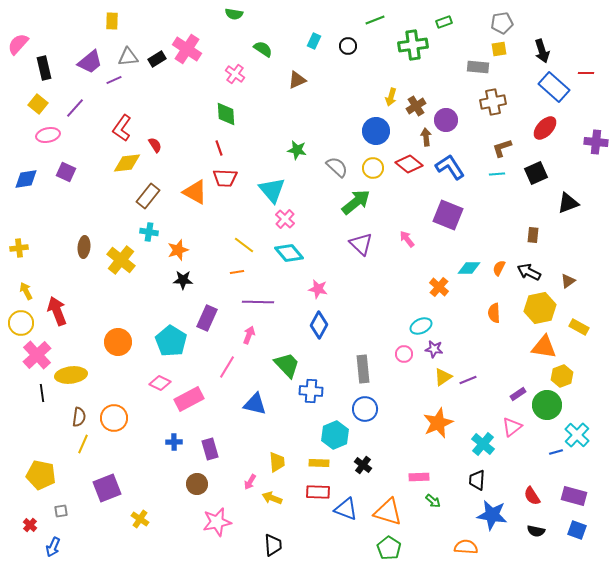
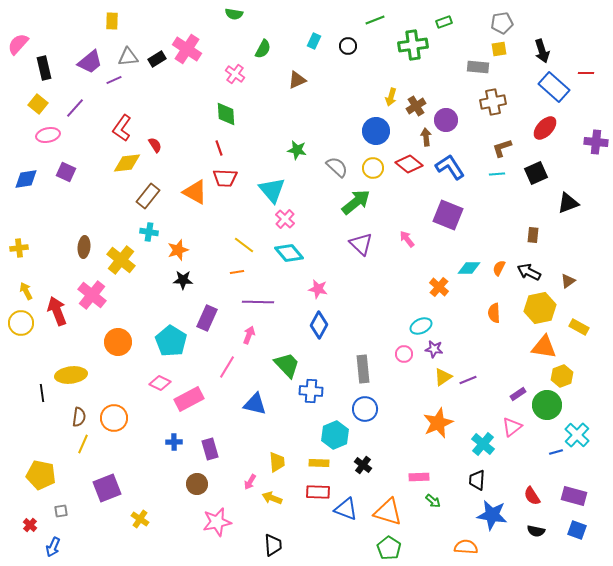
green semicircle at (263, 49): rotated 84 degrees clockwise
pink cross at (37, 355): moved 55 px right, 60 px up; rotated 8 degrees counterclockwise
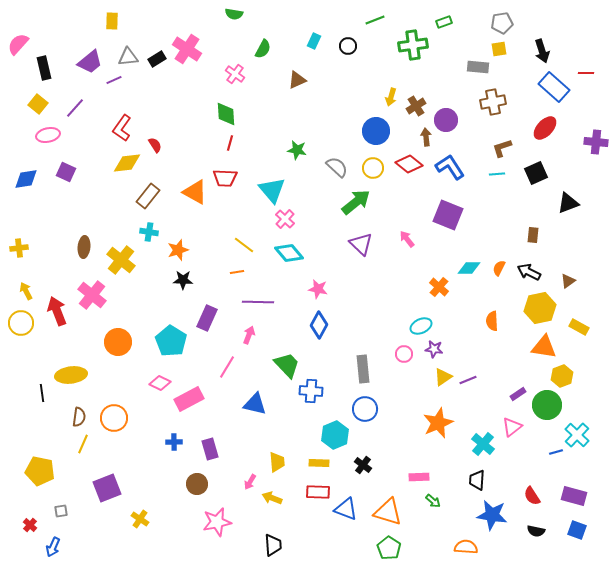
red line at (219, 148): moved 11 px right, 5 px up; rotated 35 degrees clockwise
orange semicircle at (494, 313): moved 2 px left, 8 px down
yellow pentagon at (41, 475): moved 1 px left, 4 px up
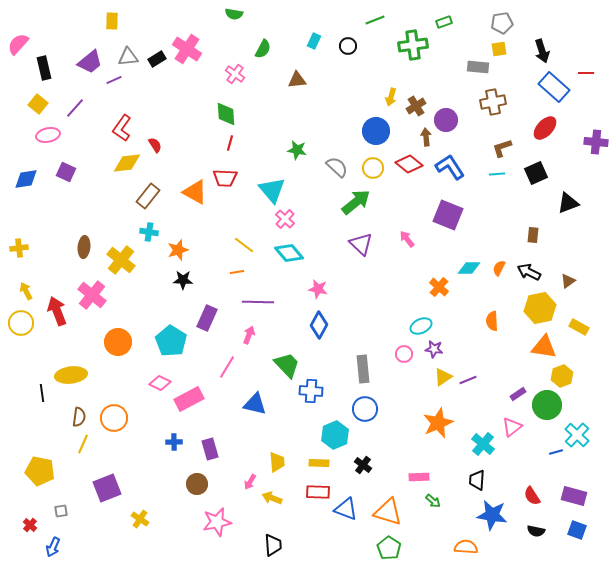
brown triangle at (297, 80): rotated 18 degrees clockwise
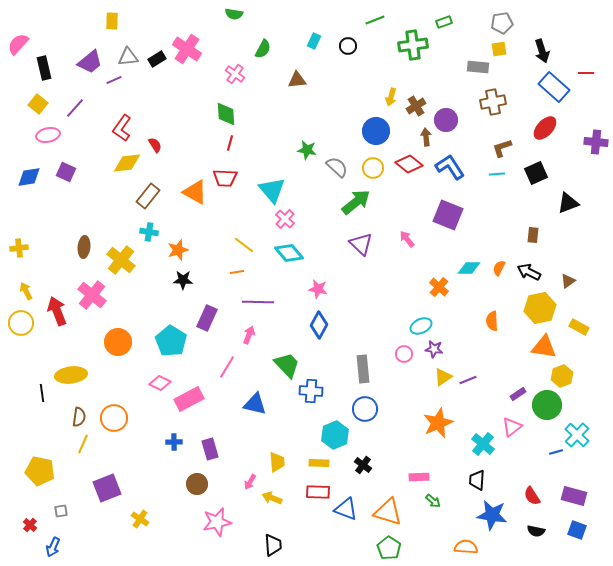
green star at (297, 150): moved 10 px right
blue diamond at (26, 179): moved 3 px right, 2 px up
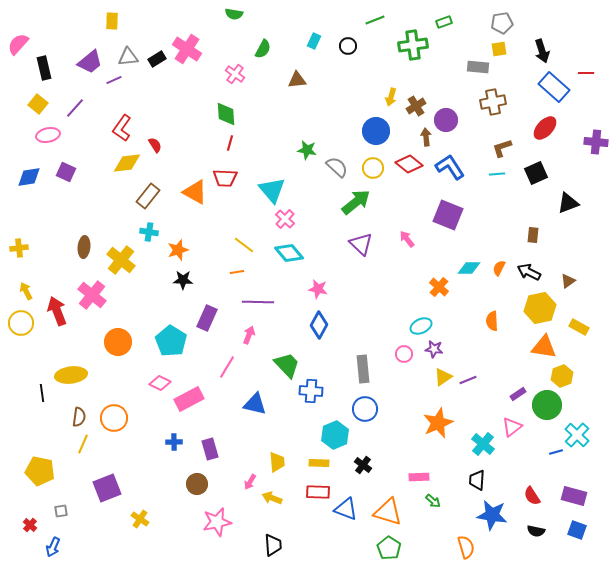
orange semicircle at (466, 547): rotated 70 degrees clockwise
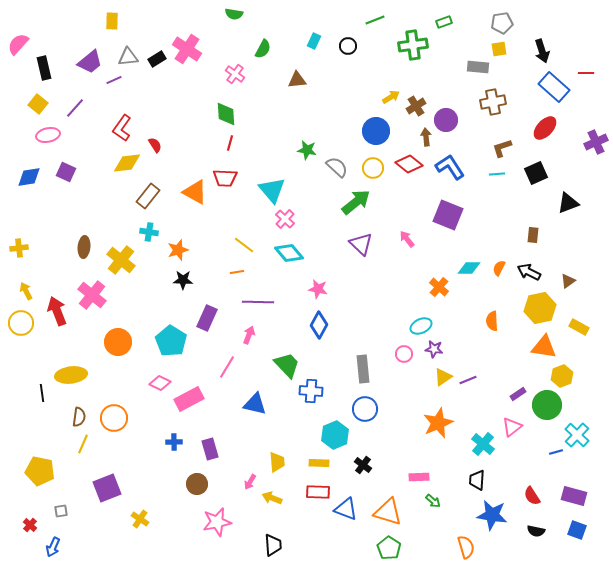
yellow arrow at (391, 97): rotated 138 degrees counterclockwise
purple cross at (596, 142): rotated 30 degrees counterclockwise
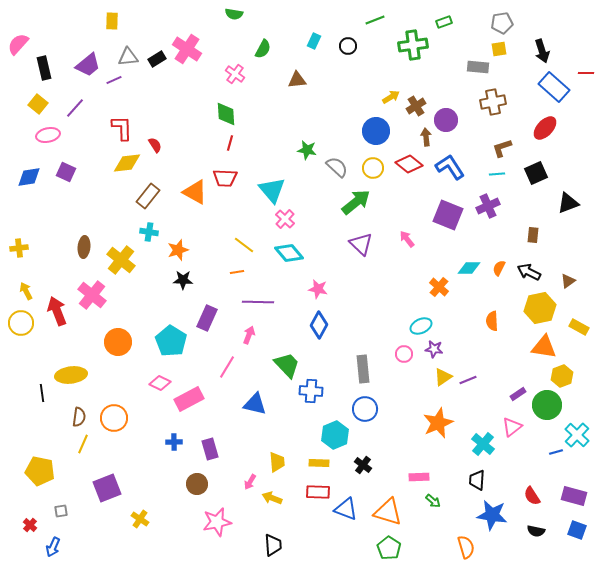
purple trapezoid at (90, 62): moved 2 px left, 3 px down
red L-shape at (122, 128): rotated 144 degrees clockwise
purple cross at (596, 142): moved 108 px left, 64 px down
